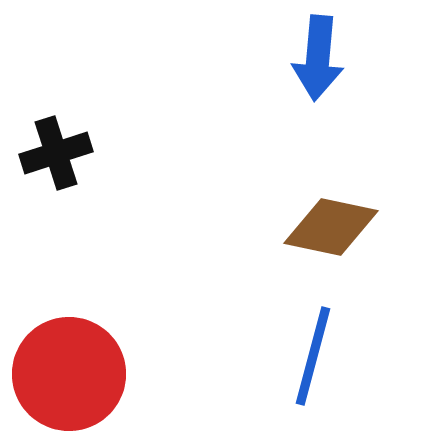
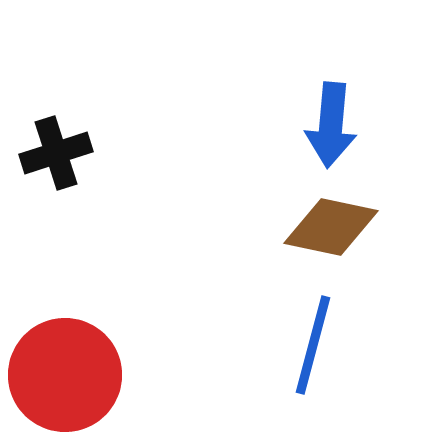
blue arrow: moved 13 px right, 67 px down
blue line: moved 11 px up
red circle: moved 4 px left, 1 px down
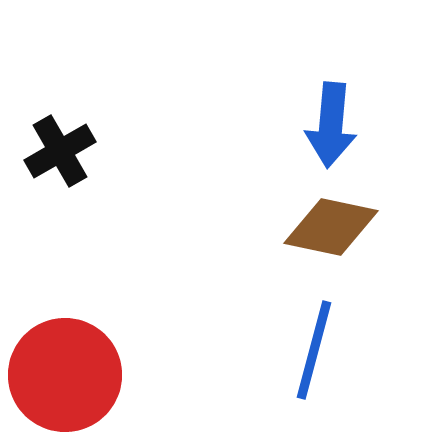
black cross: moved 4 px right, 2 px up; rotated 12 degrees counterclockwise
blue line: moved 1 px right, 5 px down
